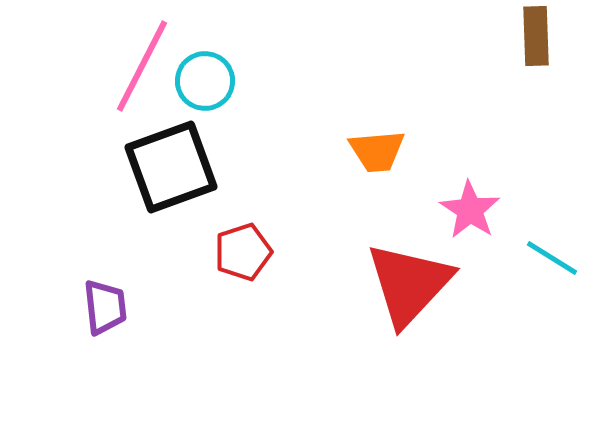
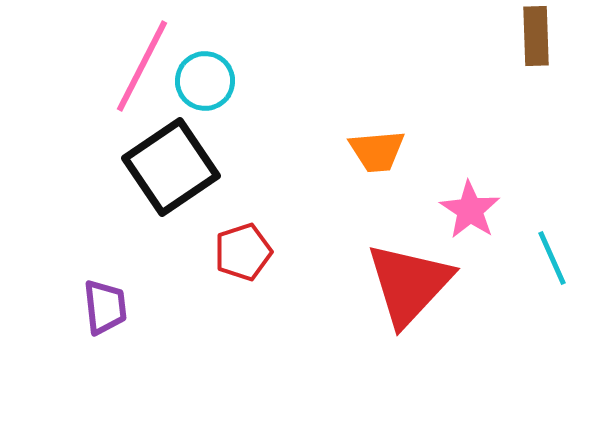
black square: rotated 14 degrees counterclockwise
cyan line: rotated 34 degrees clockwise
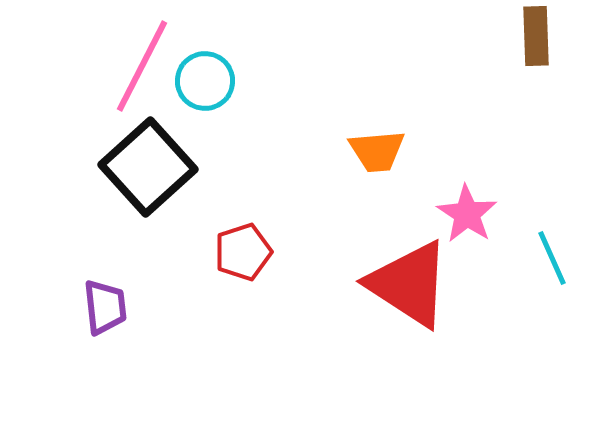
black square: moved 23 px left; rotated 8 degrees counterclockwise
pink star: moved 3 px left, 4 px down
red triangle: rotated 40 degrees counterclockwise
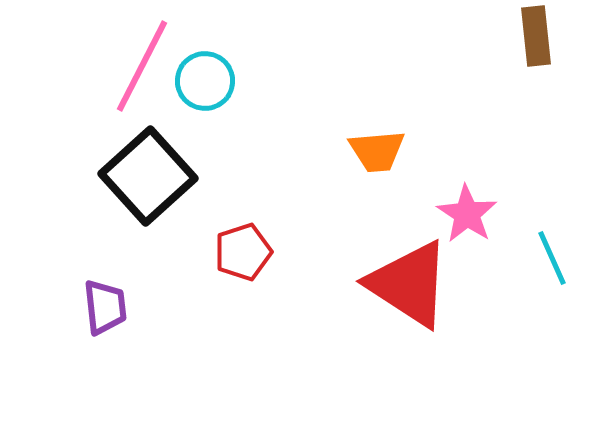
brown rectangle: rotated 4 degrees counterclockwise
black square: moved 9 px down
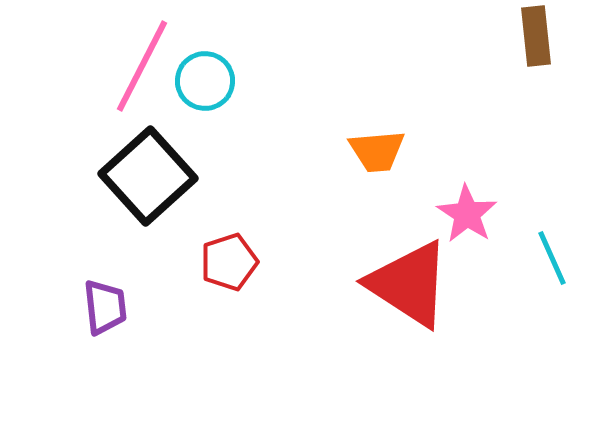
red pentagon: moved 14 px left, 10 px down
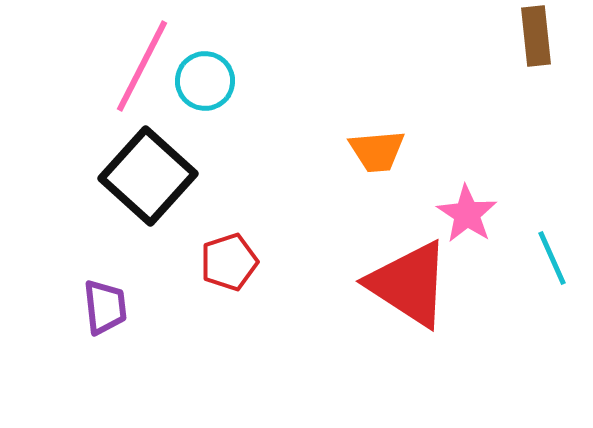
black square: rotated 6 degrees counterclockwise
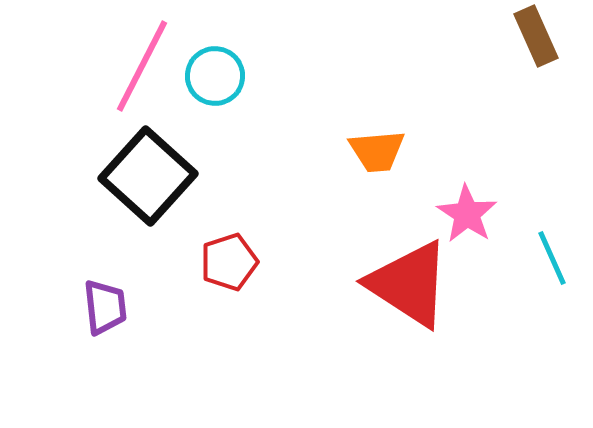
brown rectangle: rotated 18 degrees counterclockwise
cyan circle: moved 10 px right, 5 px up
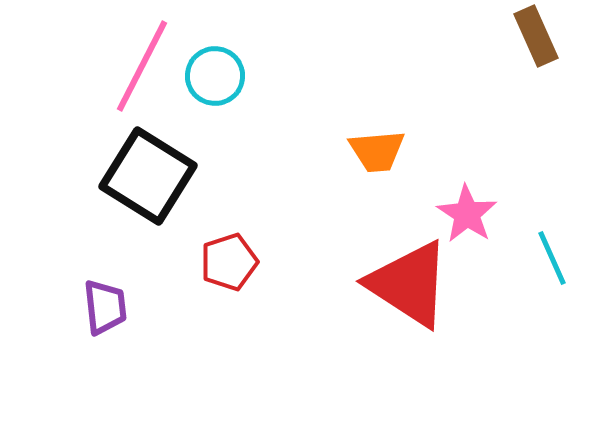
black square: rotated 10 degrees counterclockwise
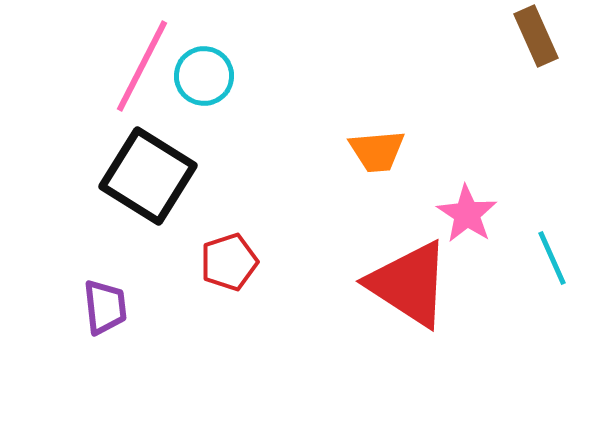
cyan circle: moved 11 px left
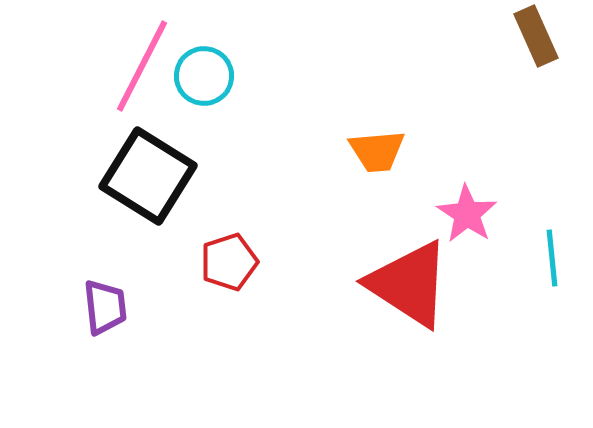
cyan line: rotated 18 degrees clockwise
